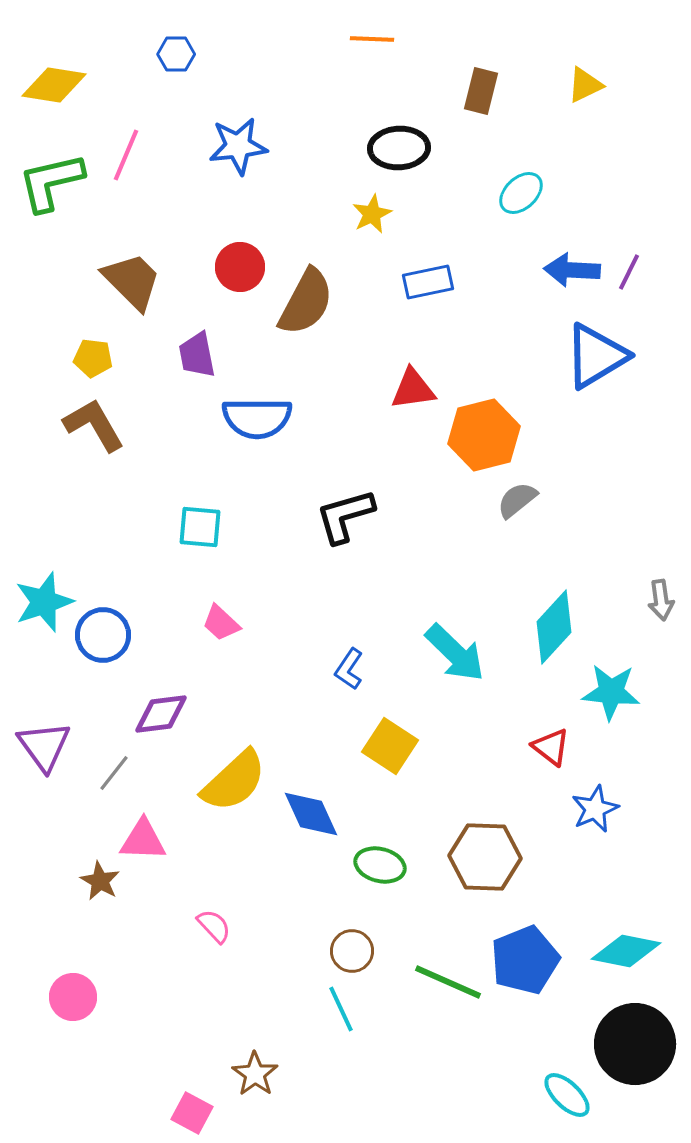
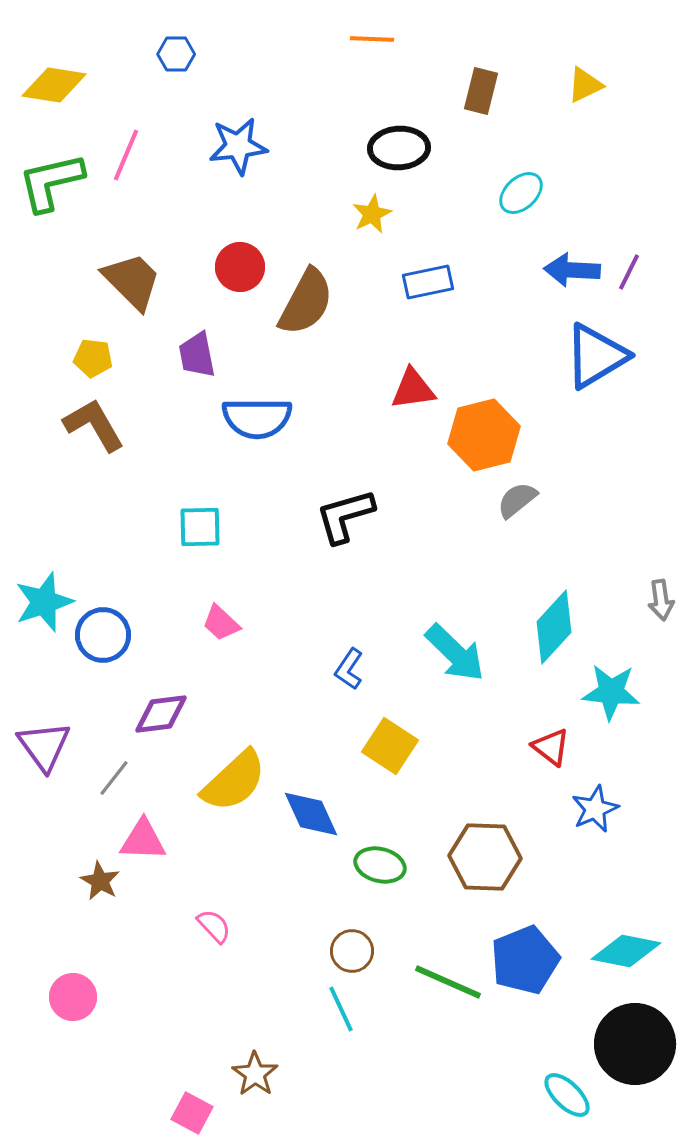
cyan square at (200, 527): rotated 6 degrees counterclockwise
gray line at (114, 773): moved 5 px down
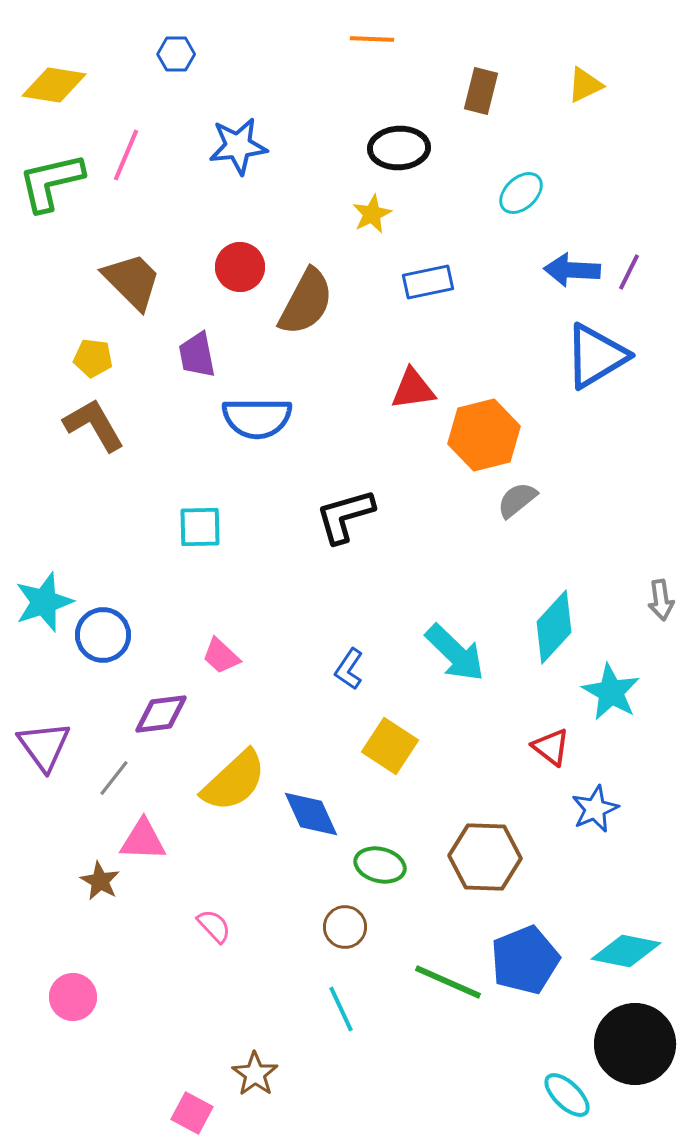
pink trapezoid at (221, 623): moved 33 px down
cyan star at (611, 692): rotated 24 degrees clockwise
brown circle at (352, 951): moved 7 px left, 24 px up
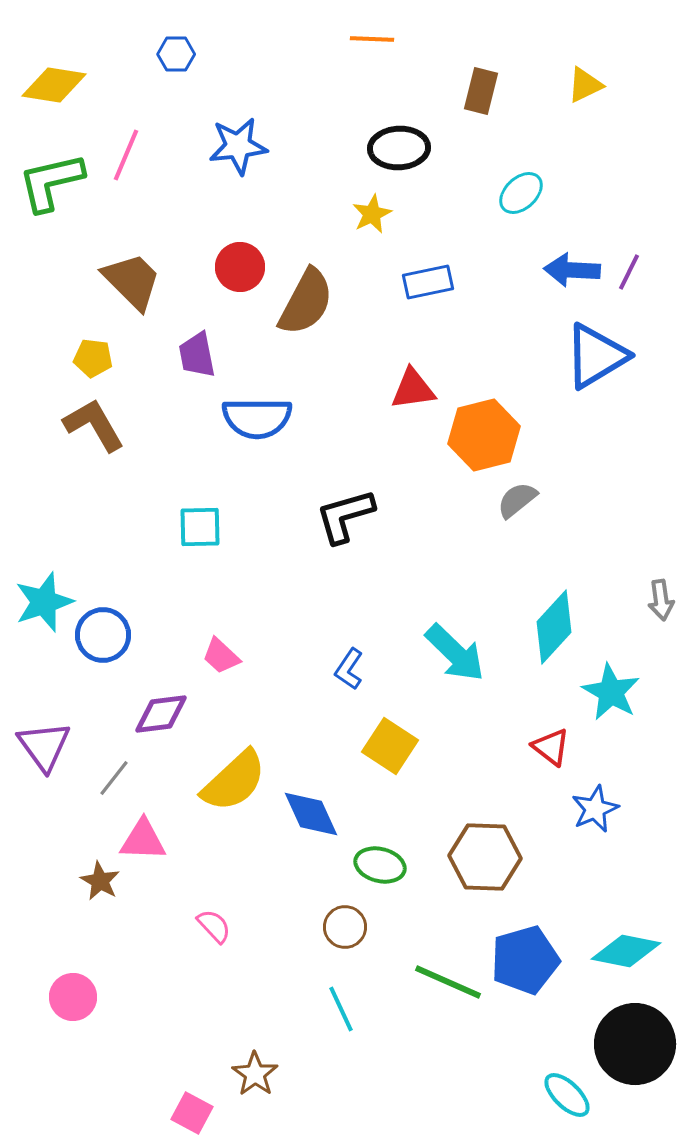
blue pentagon at (525, 960): rotated 6 degrees clockwise
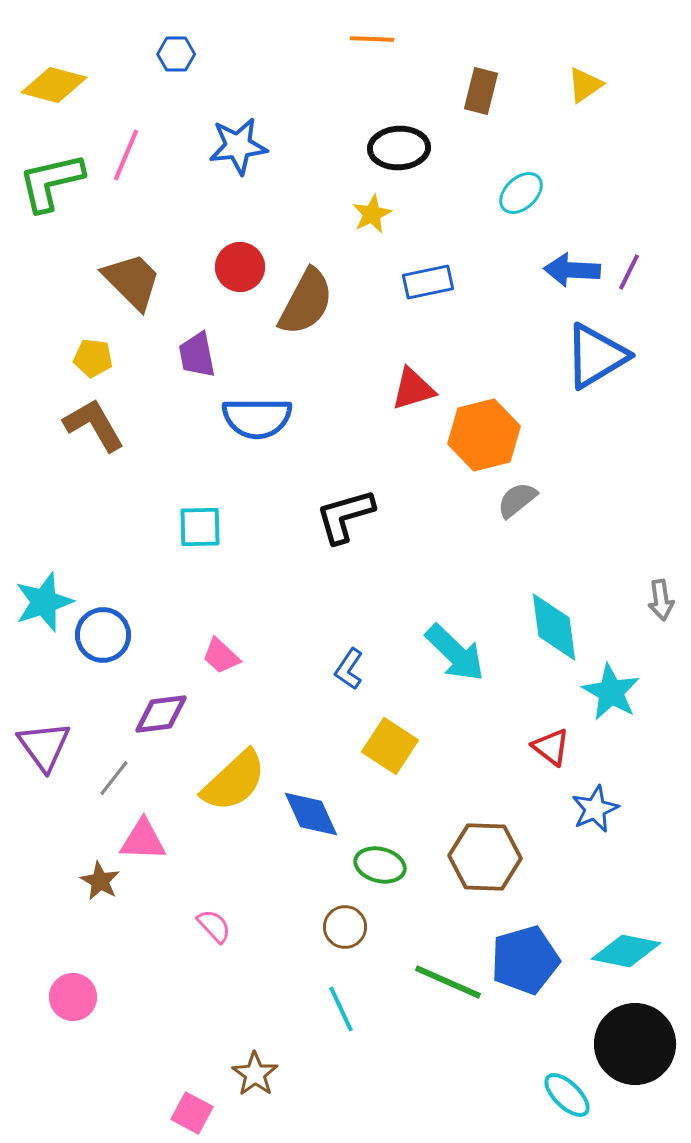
yellow diamond at (54, 85): rotated 6 degrees clockwise
yellow triangle at (585, 85): rotated 9 degrees counterclockwise
red triangle at (413, 389): rotated 9 degrees counterclockwise
cyan diamond at (554, 627): rotated 50 degrees counterclockwise
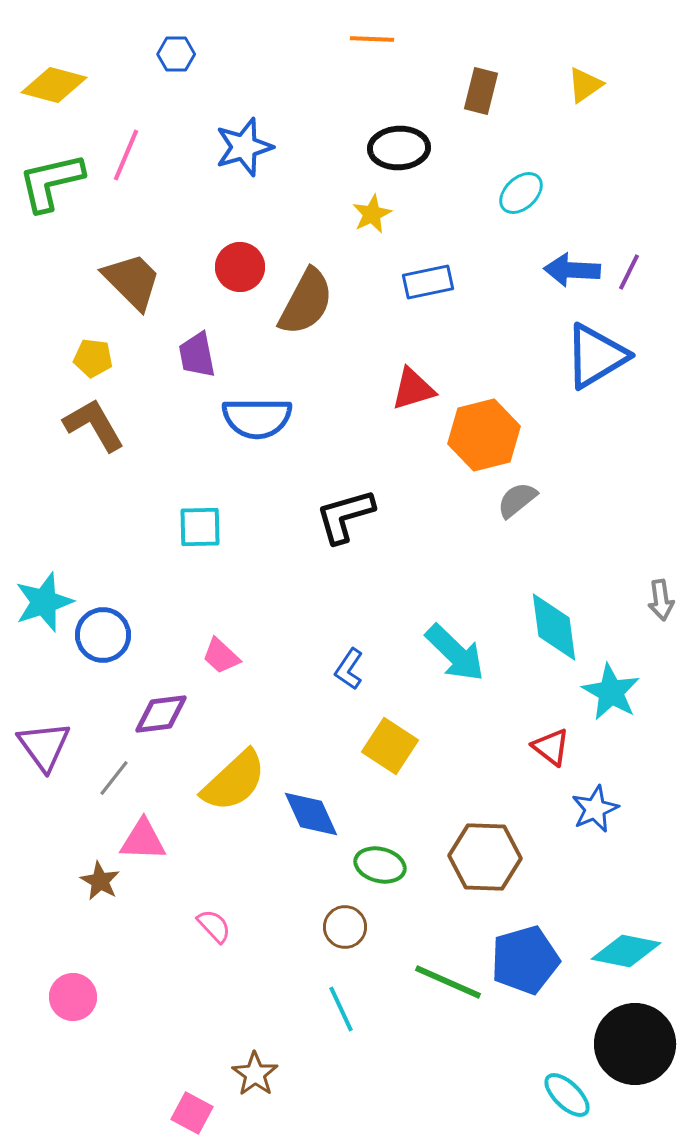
blue star at (238, 146): moved 6 px right, 1 px down; rotated 10 degrees counterclockwise
